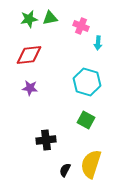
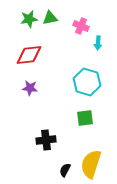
green square: moved 1 px left, 2 px up; rotated 36 degrees counterclockwise
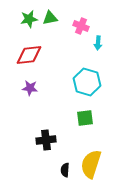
black semicircle: rotated 24 degrees counterclockwise
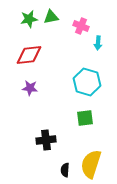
green triangle: moved 1 px right, 1 px up
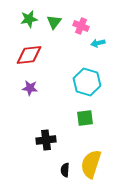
green triangle: moved 3 px right, 5 px down; rotated 42 degrees counterclockwise
cyan arrow: rotated 72 degrees clockwise
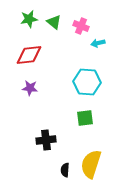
green triangle: rotated 28 degrees counterclockwise
cyan hexagon: rotated 12 degrees counterclockwise
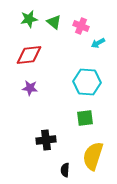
cyan arrow: rotated 16 degrees counterclockwise
yellow semicircle: moved 2 px right, 8 px up
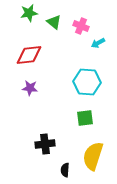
green star: moved 6 px up
black cross: moved 1 px left, 4 px down
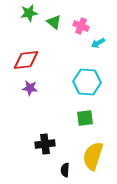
red diamond: moved 3 px left, 5 px down
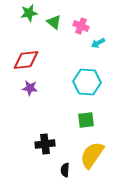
green square: moved 1 px right, 2 px down
yellow semicircle: moved 1 px left, 1 px up; rotated 16 degrees clockwise
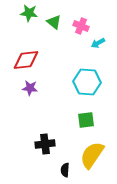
green star: rotated 18 degrees clockwise
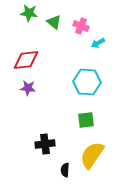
purple star: moved 2 px left
